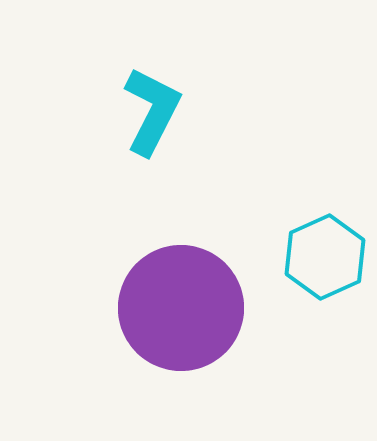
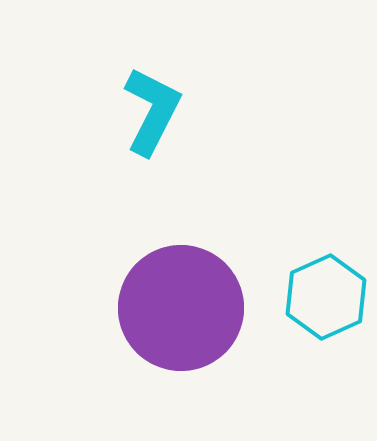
cyan hexagon: moved 1 px right, 40 px down
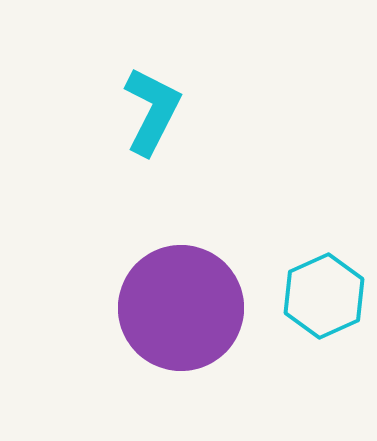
cyan hexagon: moved 2 px left, 1 px up
